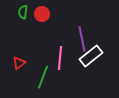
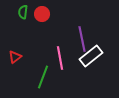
pink line: rotated 15 degrees counterclockwise
red triangle: moved 4 px left, 6 px up
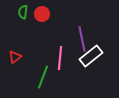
pink line: rotated 15 degrees clockwise
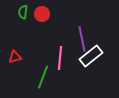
red triangle: rotated 24 degrees clockwise
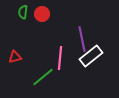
green line: rotated 30 degrees clockwise
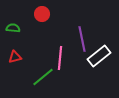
green semicircle: moved 10 px left, 16 px down; rotated 88 degrees clockwise
white rectangle: moved 8 px right
